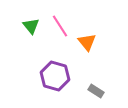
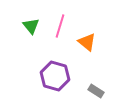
pink line: rotated 50 degrees clockwise
orange triangle: rotated 12 degrees counterclockwise
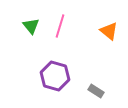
orange triangle: moved 22 px right, 11 px up
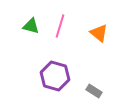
green triangle: rotated 36 degrees counterclockwise
orange triangle: moved 10 px left, 2 px down
gray rectangle: moved 2 px left
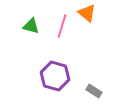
pink line: moved 2 px right
orange triangle: moved 12 px left, 20 px up
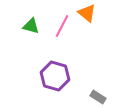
pink line: rotated 10 degrees clockwise
gray rectangle: moved 4 px right, 6 px down
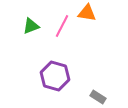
orange triangle: rotated 30 degrees counterclockwise
green triangle: rotated 36 degrees counterclockwise
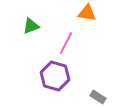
pink line: moved 4 px right, 17 px down
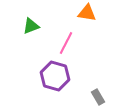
gray rectangle: rotated 28 degrees clockwise
